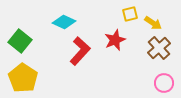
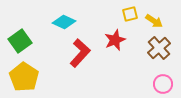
yellow arrow: moved 1 px right, 2 px up
green square: rotated 15 degrees clockwise
red L-shape: moved 2 px down
yellow pentagon: moved 1 px right, 1 px up
pink circle: moved 1 px left, 1 px down
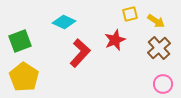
yellow arrow: moved 2 px right
green square: rotated 15 degrees clockwise
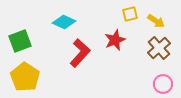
yellow pentagon: moved 1 px right
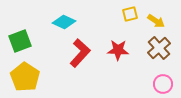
red star: moved 3 px right, 10 px down; rotated 25 degrees clockwise
